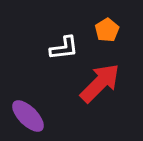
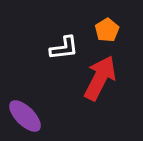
red arrow: moved 5 px up; rotated 18 degrees counterclockwise
purple ellipse: moved 3 px left
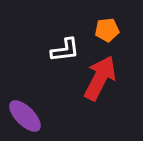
orange pentagon: rotated 25 degrees clockwise
white L-shape: moved 1 px right, 2 px down
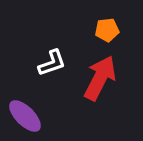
white L-shape: moved 13 px left, 13 px down; rotated 12 degrees counterclockwise
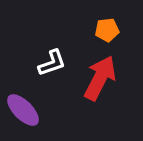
purple ellipse: moved 2 px left, 6 px up
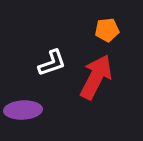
red arrow: moved 4 px left, 1 px up
purple ellipse: rotated 48 degrees counterclockwise
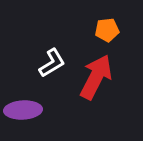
white L-shape: rotated 12 degrees counterclockwise
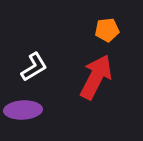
white L-shape: moved 18 px left, 4 px down
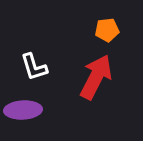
white L-shape: rotated 104 degrees clockwise
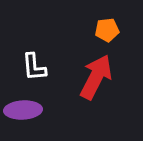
white L-shape: rotated 12 degrees clockwise
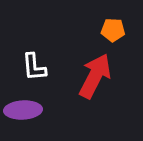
orange pentagon: moved 6 px right; rotated 10 degrees clockwise
red arrow: moved 1 px left, 1 px up
